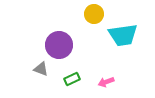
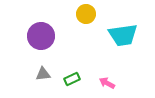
yellow circle: moved 8 px left
purple circle: moved 18 px left, 9 px up
gray triangle: moved 2 px right, 5 px down; rotated 28 degrees counterclockwise
pink arrow: moved 1 px right, 1 px down; rotated 49 degrees clockwise
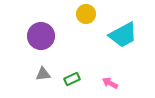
cyan trapezoid: rotated 20 degrees counterclockwise
pink arrow: moved 3 px right
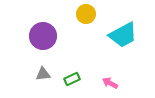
purple circle: moved 2 px right
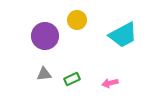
yellow circle: moved 9 px left, 6 px down
purple circle: moved 2 px right
gray triangle: moved 1 px right
pink arrow: rotated 42 degrees counterclockwise
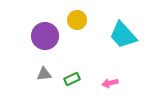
cyan trapezoid: rotated 76 degrees clockwise
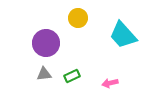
yellow circle: moved 1 px right, 2 px up
purple circle: moved 1 px right, 7 px down
green rectangle: moved 3 px up
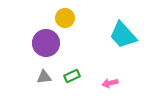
yellow circle: moved 13 px left
gray triangle: moved 3 px down
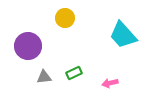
purple circle: moved 18 px left, 3 px down
green rectangle: moved 2 px right, 3 px up
